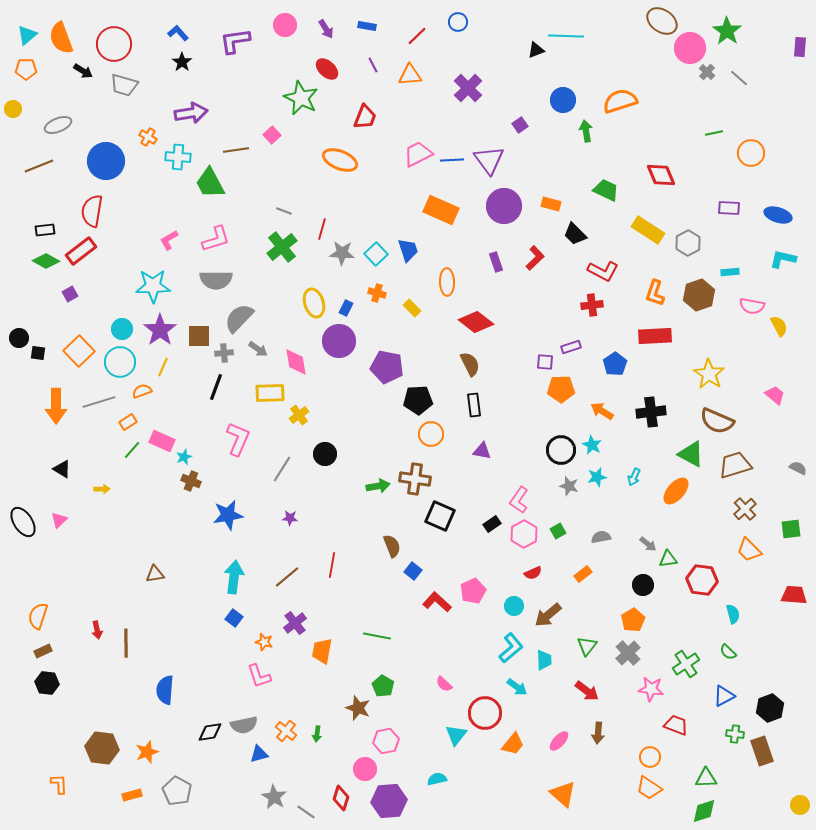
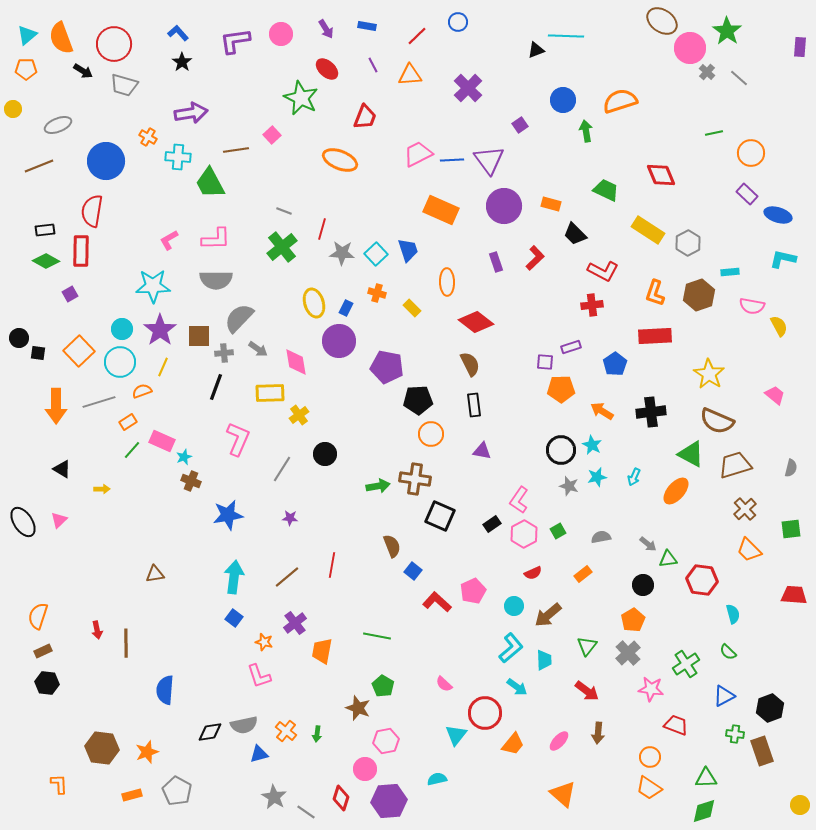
pink circle at (285, 25): moved 4 px left, 9 px down
purple rectangle at (729, 208): moved 18 px right, 14 px up; rotated 40 degrees clockwise
pink L-shape at (216, 239): rotated 16 degrees clockwise
red rectangle at (81, 251): rotated 52 degrees counterclockwise
gray semicircle at (798, 468): moved 7 px left; rotated 78 degrees clockwise
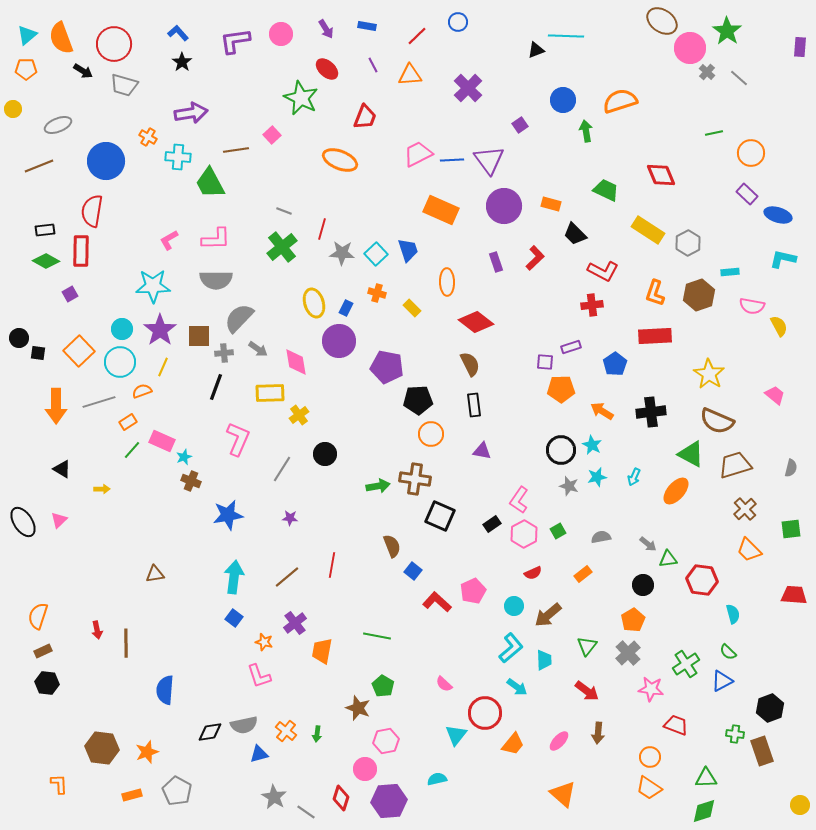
blue triangle at (724, 696): moved 2 px left, 15 px up
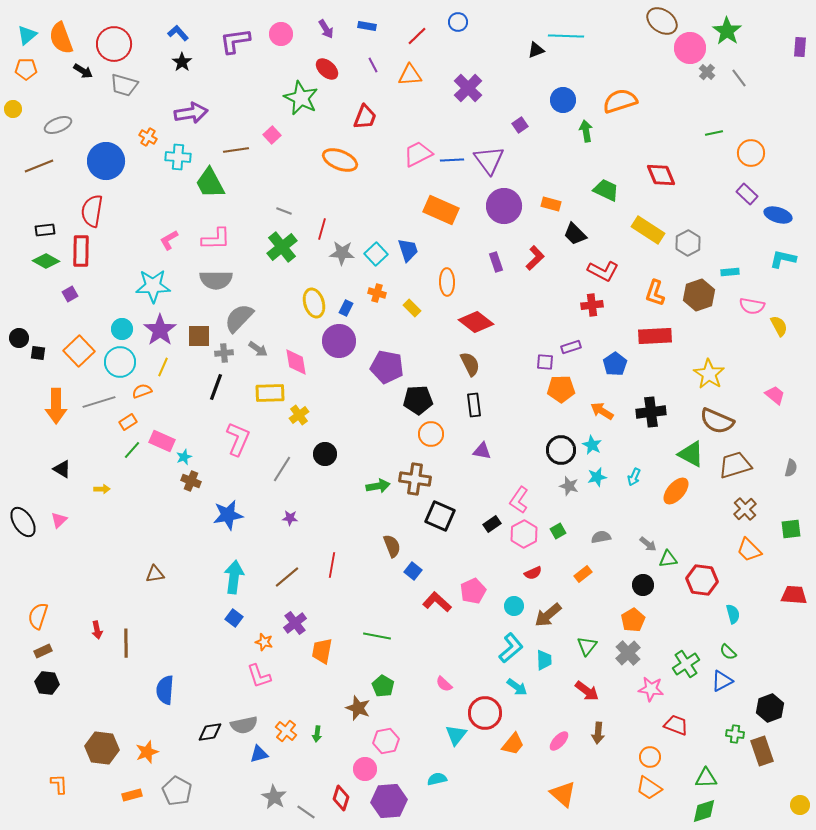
gray line at (739, 78): rotated 12 degrees clockwise
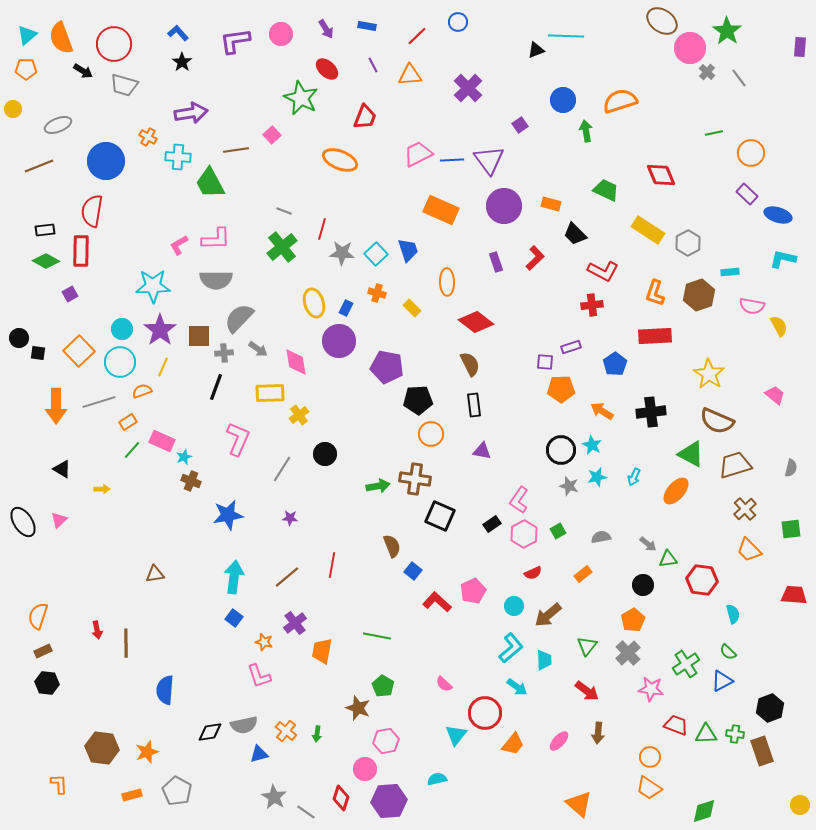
pink L-shape at (169, 240): moved 10 px right, 5 px down
green triangle at (706, 778): moved 44 px up
orange triangle at (563, 794): moved 16 px right, 10 px down
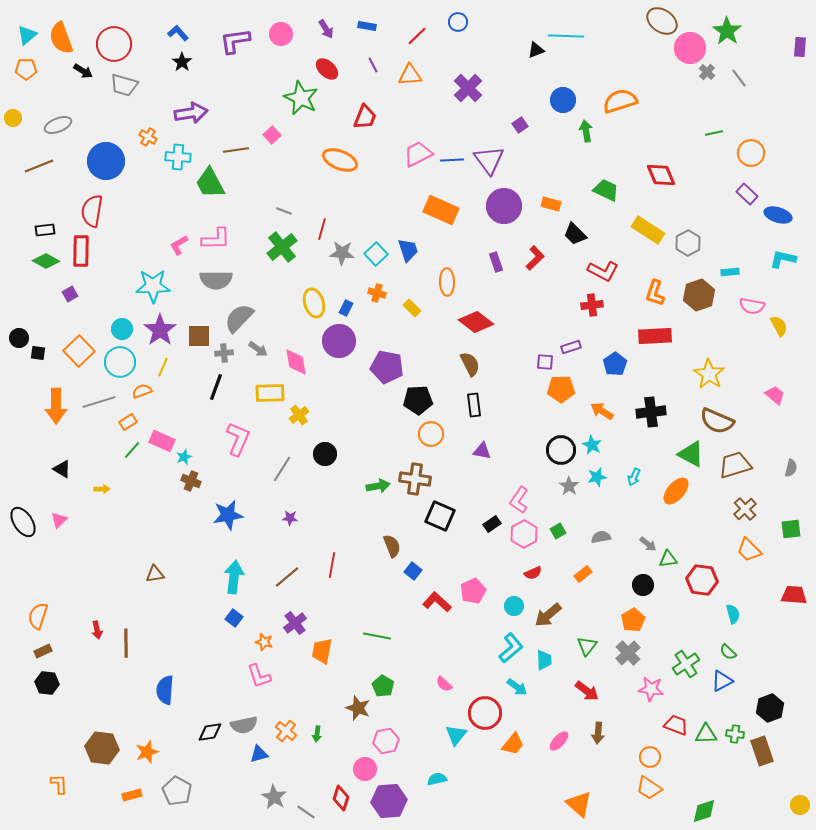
yellow circle at (13, 109): moved 9 px down
gray star at (569, 486): rotated 18 degrees clockwise
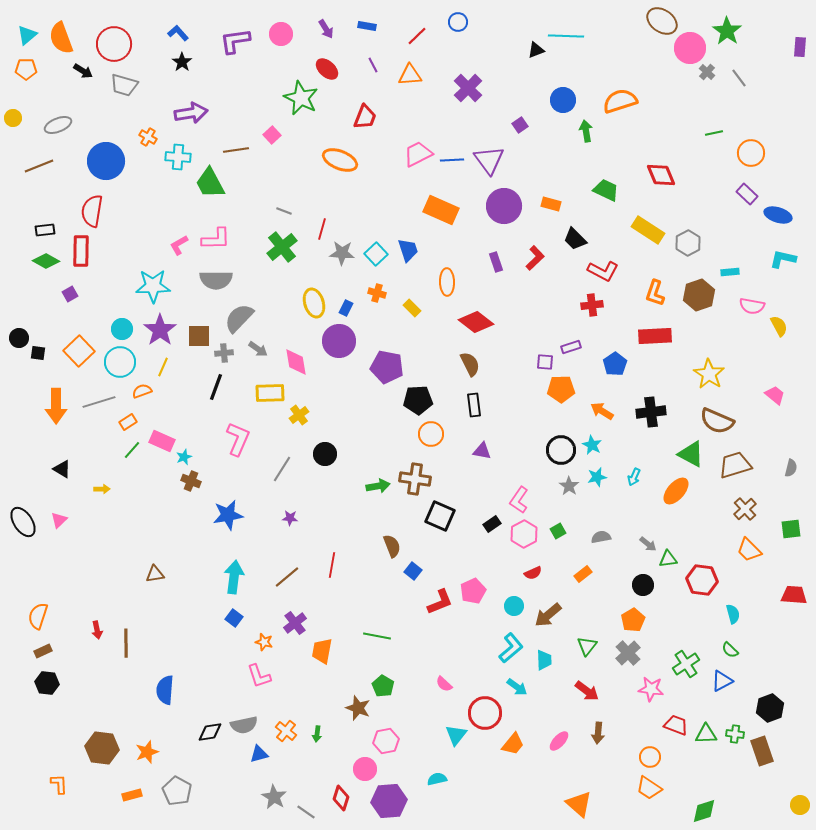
black trapezoid at (575, 234): moved 5 px down
red L-shape at (437, 602): moved 3 px right; rotated 116 degrees clockwise
green semicircle at (728, 652): moved 2 px right, 2 px up
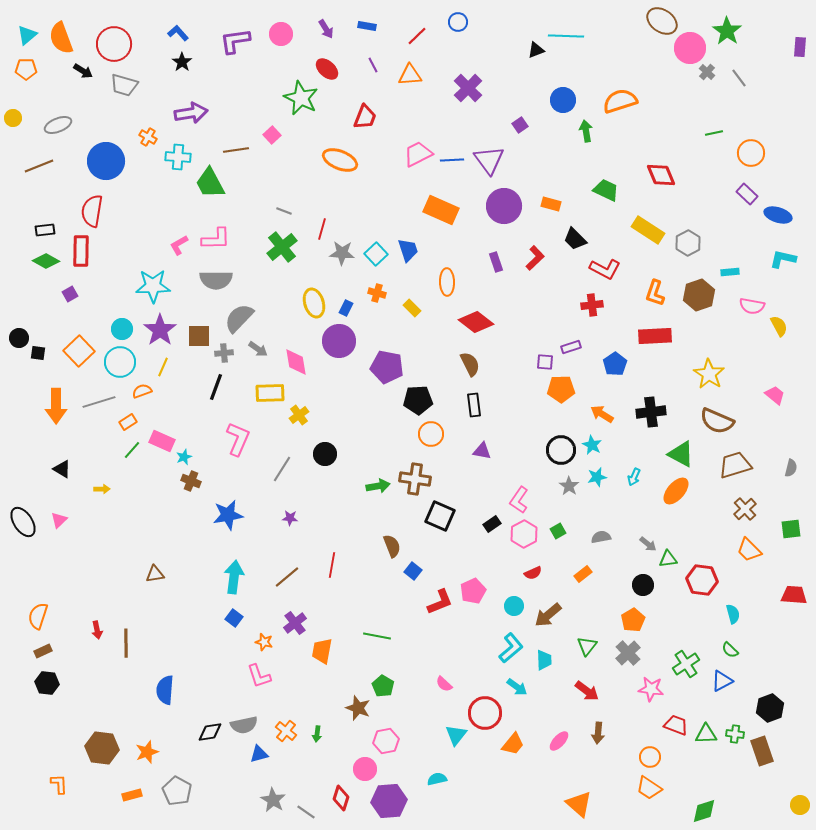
red L-shape at (603, 271): moved 2 px right, 2 px up
orange arrow at (602, 411): moved 3 px down
green triangle at (691, 454): moved 10 px left
gray star at (274, 797): moved 1 px left, 3 px down
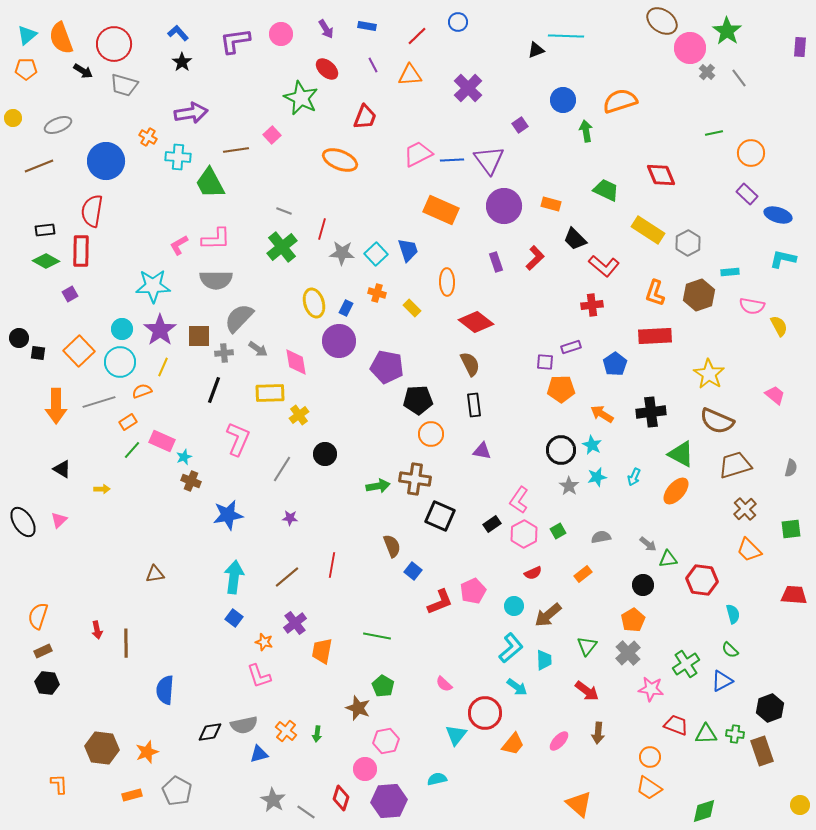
red L-shape at (605, 269): moved 1 px left, 3 px up; rotated 12 degrees clockwise
black line at (216, 387): moved 2 px left, 3 px down
